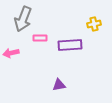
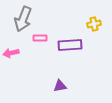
purple triangle: moved 1 px right, 1 px down
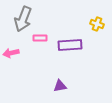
yellow cross: moved 3 px right; rotated 32 degrees clockwise
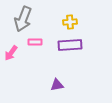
yellow cross: moved 27 px left, 2 px up; rotated 24 degrees counterclockwise
pink rectangle: moved 5 px left, 4 px down
pink arrow: rotated 42 degrees counterclockwise
purple triangle: moved 3 px left, 1 px up
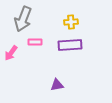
yellow cross: moved 1 px right
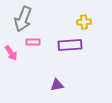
yellow cross: moved 13 px right
pink rectangle: moved 2 px left
pink arrow: rotated 70 degrees counterclockwise
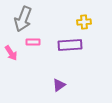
purple triangle: moved 2 px right; rotated 24 degrees counterclockwise
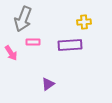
purple triangle: moved 11 px left, 1 px up
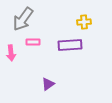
gray arrow: rotated 15 degrees clockwise
pink arrow: rotated 28 degrees clockwise
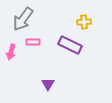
purple rectangle: rotated 30 degrees clockwise
pink arrow: moved 1 px up; rotated 21 degrees clockwise
purple triangle: rotated 24 degrees counterclockwise
